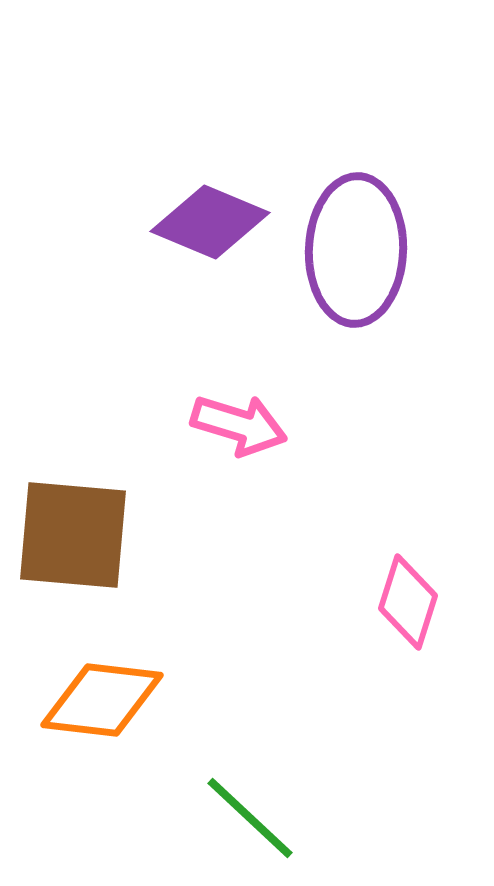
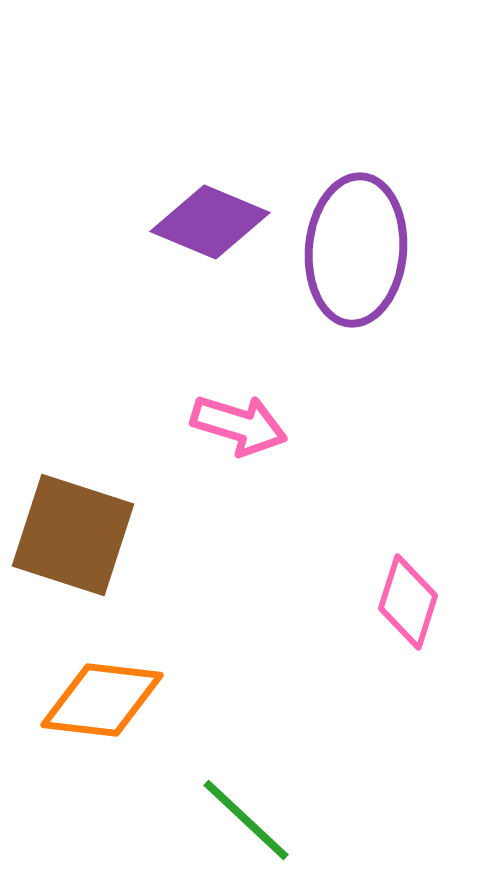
purple ellipse: rotated 3 degrees clockwise
brown square: rotated 13 degrees clockwise
green line: moved 4 px left, 2 px down
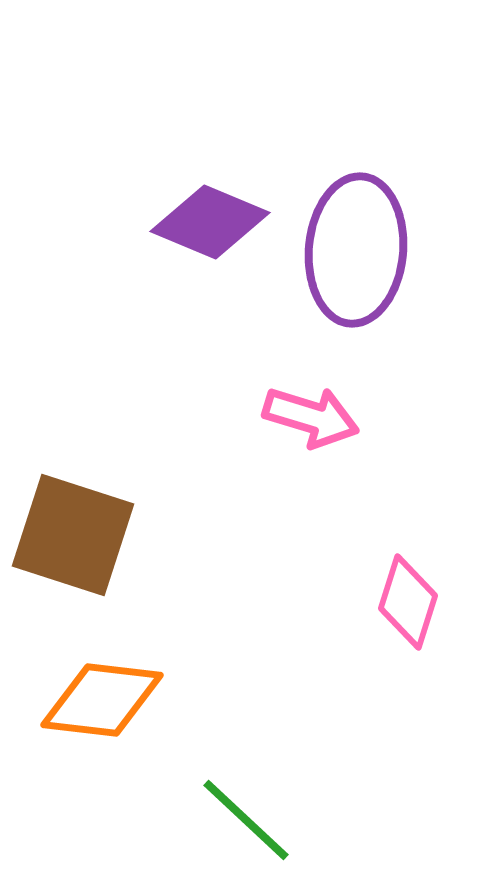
pink arrow: moved 72 px right, 8 px up
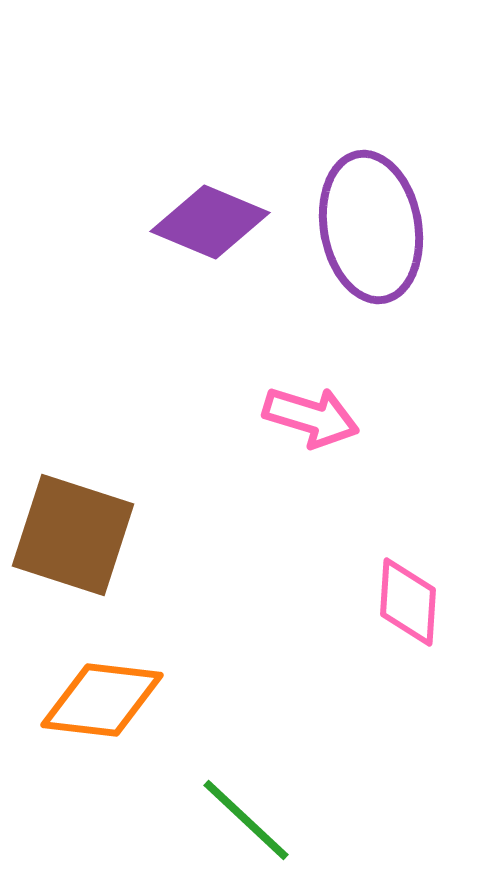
purple ellipse: moved 15 px right, 23 px up; rotated 15 degrees counterclockwise
pink diamond: rotated 14 degrees counterclockwise
